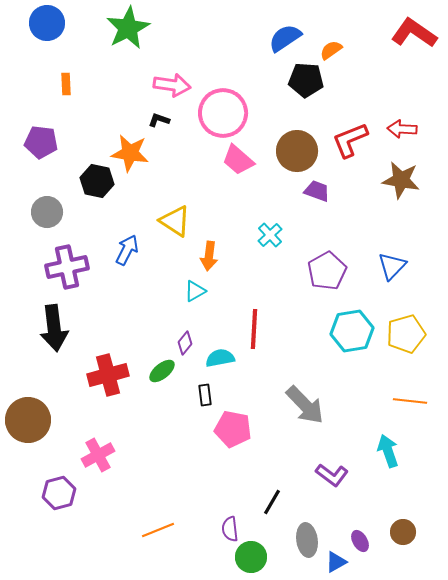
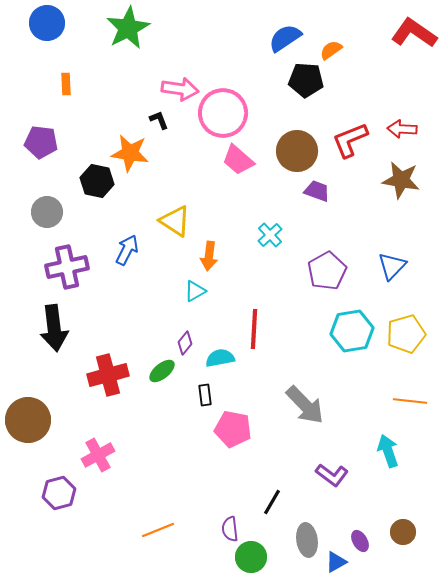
pink arrow at (172, 85): moved 8 px right, 4 px down
black L-shape at (159, 120): rotated 50 degrees clockwise
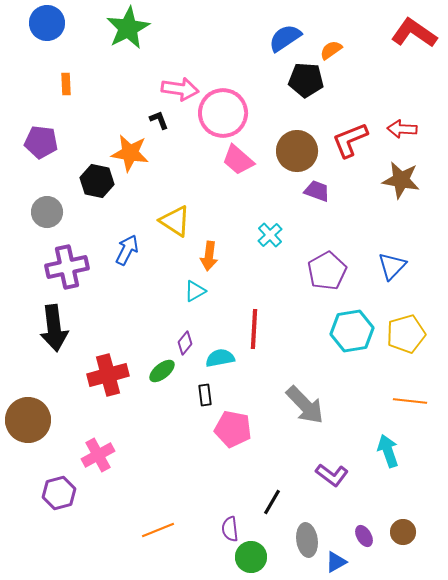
purple ellipse at (360, 541): moved 4 px right, 5 px up
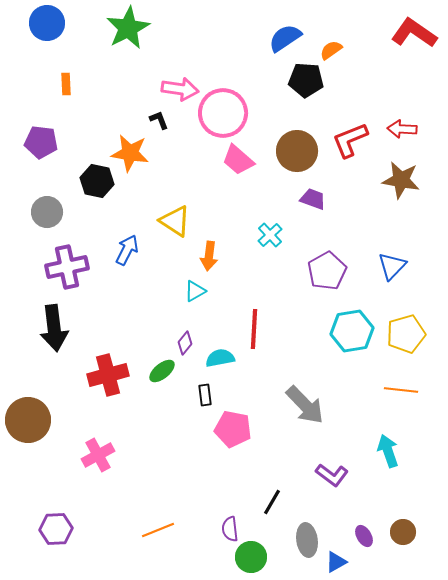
purple trapezoid at (317, 191): moved 4 px left, 8 px down
orange line at (410, 401): moved 9 px left, 11 px up
purple hexagon at (59, 493): moved 3 px left, 36 px down; rotated 12 degrees clockwise
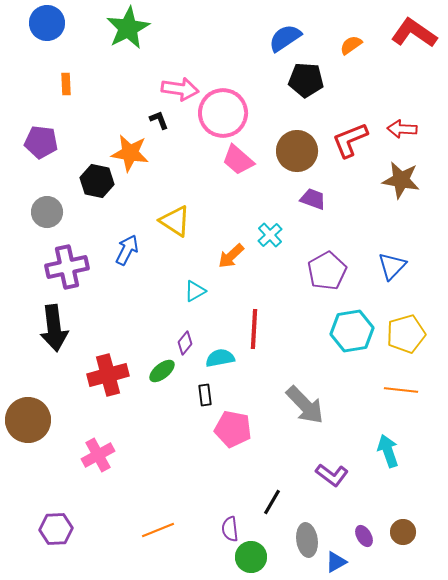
orange semicircle at (331, 50): moved 20 px right, 5 px up
orange arrow at (209, 256): moved 22 px right; rotated 40 degrees clockwise
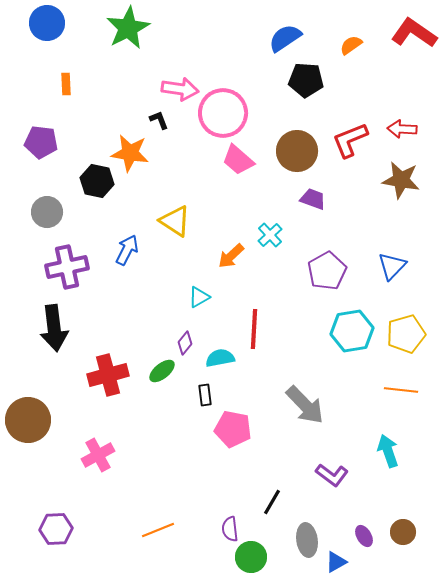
cyan triangle at (195, 291): moved 4 px right, 6 px down
